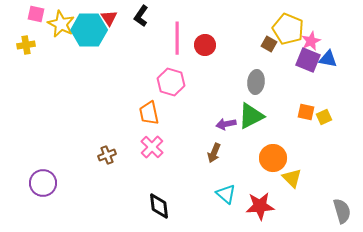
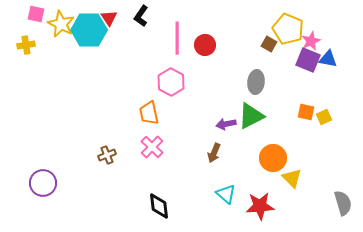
pink hexagon: rotated 12 degrees clockwise
gray semicircle: moved 1 px right, 8 px up
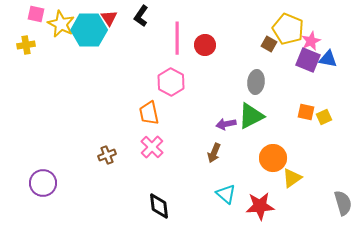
yellow triangle: rotated 40 degrees clockwise
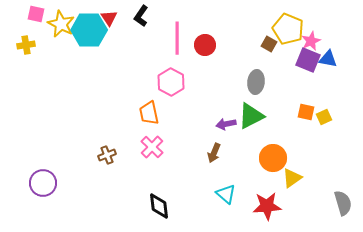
red star: moved 7 px right
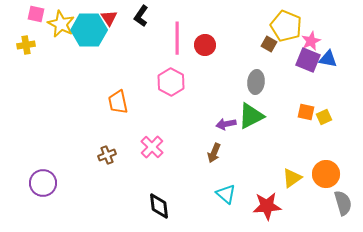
yellow pentagon: moved 2 px left, 3 px up
orange trapezoid: moved 31 px left, 11 px up
orange circle: moved 53 px right, 16 px down
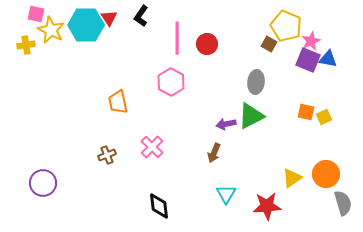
yellow star: moved 10 px left, 6 px down
cyan hexagon: moved 3 px left, 5 px up
red circle: moved 2 px right, 1 px up
cyan triangle: rotated 20 degrees clockwise
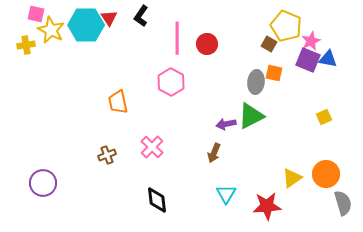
orange square: moved 32 px left, 39 px up
black diamond: moved 2 px left, 6 px up
